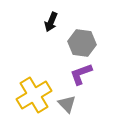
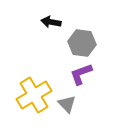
black arrow: rotated 78 degrees clockwise
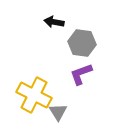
black arrow: moved 3 px right
yellow cross: rotated 32 degrees counterclockwise
gray triangle: moved 9 px left, 8 px down; rotated 12 degrees clockwise
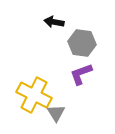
gray triangle: moved 2 px left, 1 px down
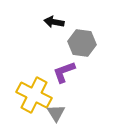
purple L-shape: moved 17 px left, 2 px up
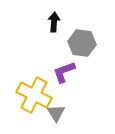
black arrow: rotated 84 degrees clockwise
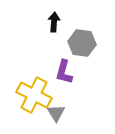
purple L-shape: rotated 55 degrees counterclockwise
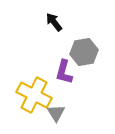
black arrow: rotated 42 degrees counterclockwise
gray hexagon: moved 2 px right, 9 px down; rotated 16 degrees counterclockwise
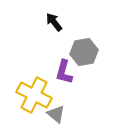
gray triangle: moved 1 px down; rotated 18 degrees counterclockwise
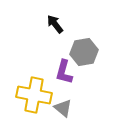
black arrow: moved 1 px right, 2 px down
yellow cross: rotated 16 degrees counterclockwise
gray triangle: moved 7 px right, 6 px up
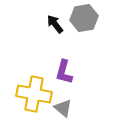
gray hexagon: moved 34 px up
yellow cross: moved 1 px up
